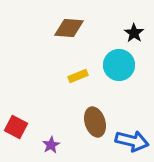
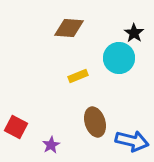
cyan circle: moved 7 px up
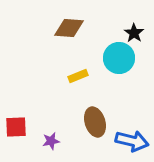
red square: rotated 30 degrees counterclockwise
purple star: moved 4 px up; rotated 18 degrees clockwise
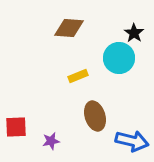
brown ellipse: moved 6 px up
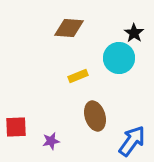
blue arrow: rotated 68 degrees counterclockwise
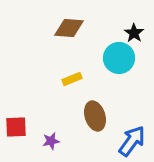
yellow rectangle: moved 6 px left, 3 px down
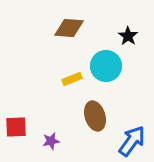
black star: moved 6 px left, 3 px down
cyan circle: moved 13 px left, 8 px down
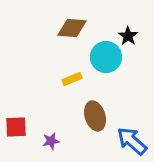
brown diamond: moved 3 px right
cyan circle: moved 9 px up
blue arrow: rotated 84 degrees counterclockwise
